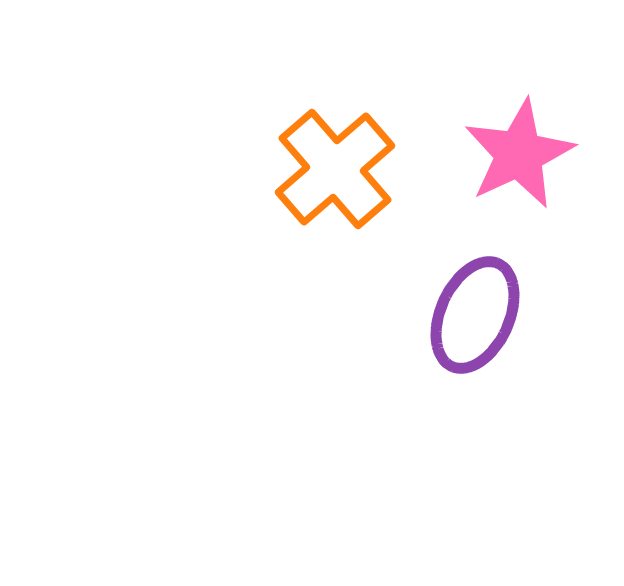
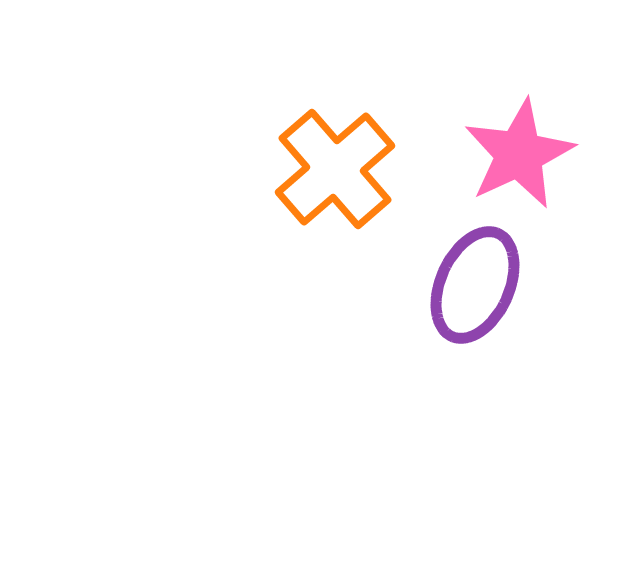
purple ellipse: moved 30 px up
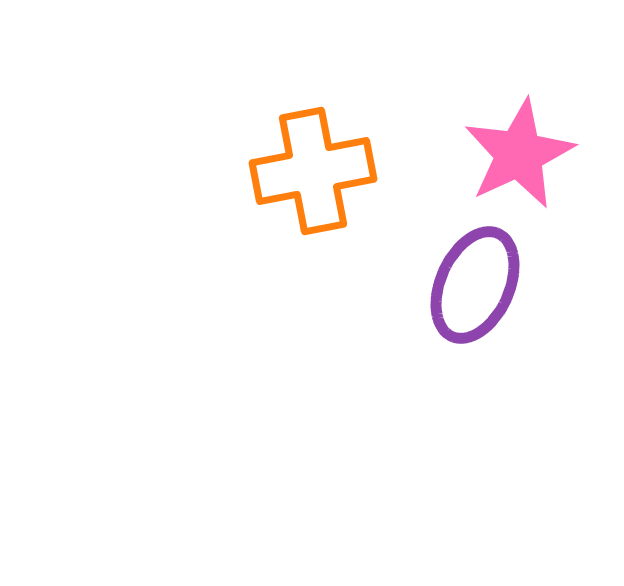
orange cross: moved 22 px left, 2 px down; rotated 30 degrees clockwise
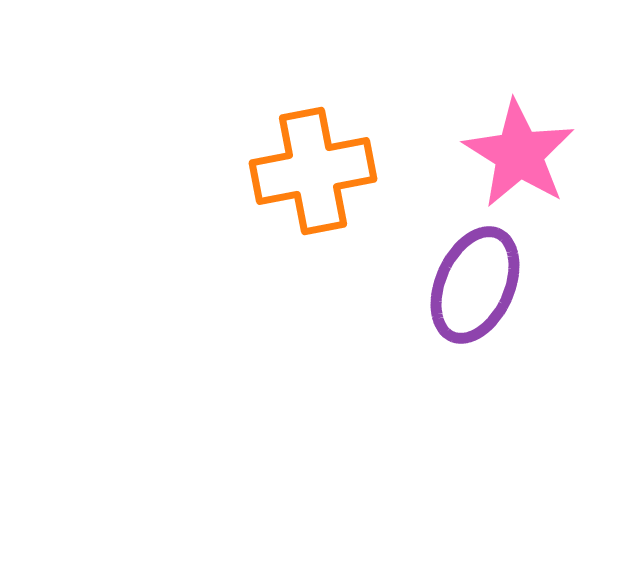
pink star: rotated 15 degrees counterclockwise
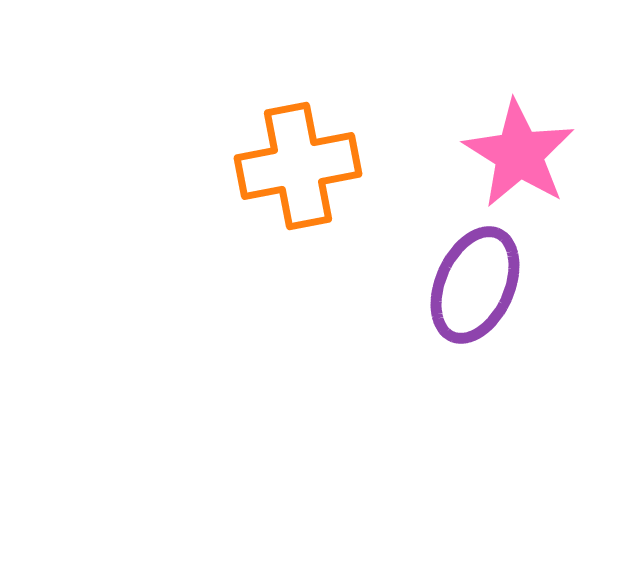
orange cross: moved 15 px left, 5 px up
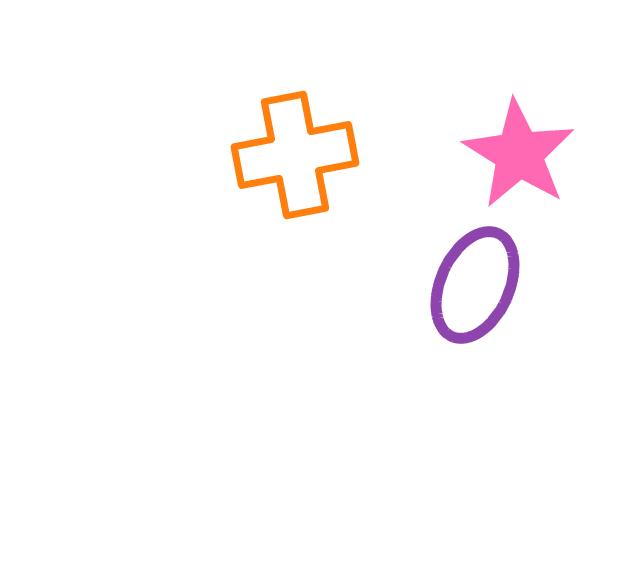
orange cross: moved 3 px left, 11 px up
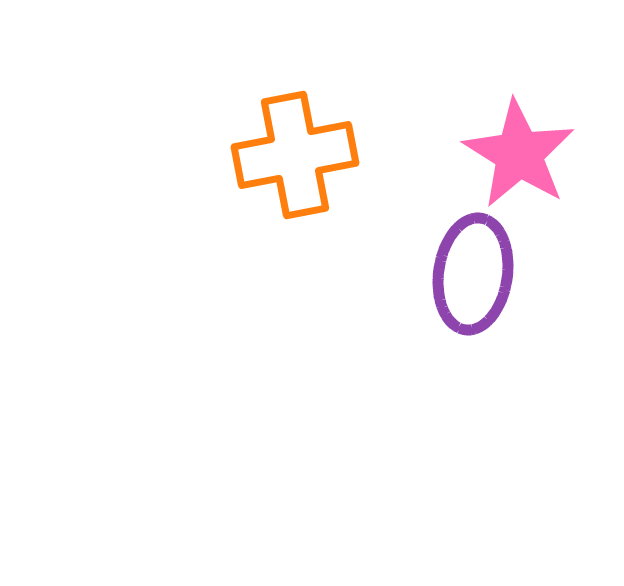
purple ellipse: moved 2 px left, 11 px up; rotated 16 degrees counterclockwise
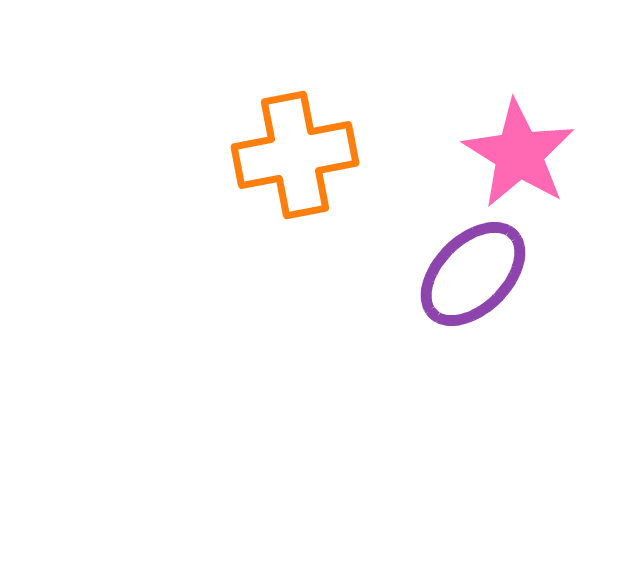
purple ellipse: rotated 37 degrees clockwise
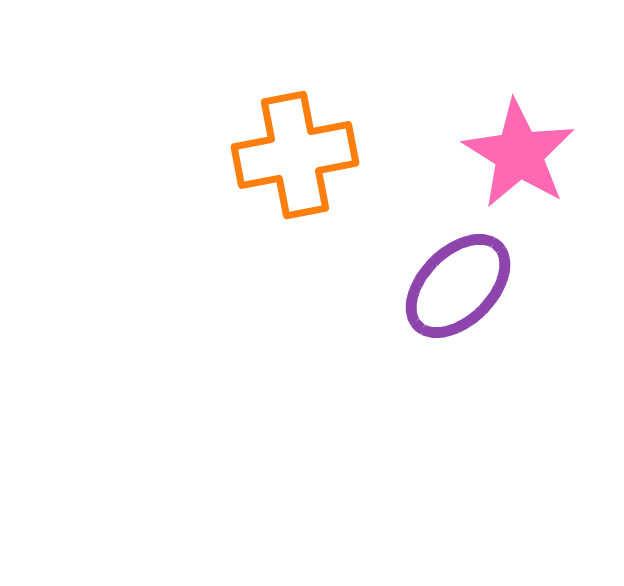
purple ellipse: moved 15 px left, 12 px down
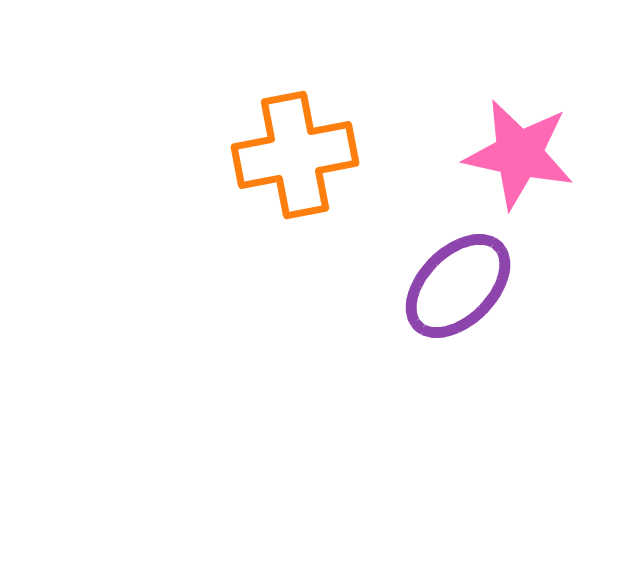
pink star: rotated 20 degrees counterclockwise
